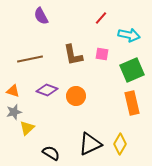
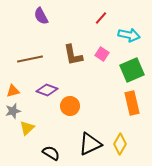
pink square: rotated 24 degrees clockwise
orange triangle: rotated 32 degrees counterclockwise
orange circle: moved 6 px left, 10 px down
gray star: moved 1 px left, 1 px up
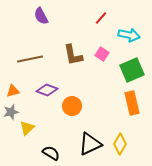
orange circle: moved 2 px right
gray star: moved 2 px left, 1 px down
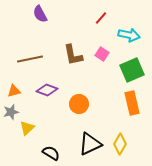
purple semicircle: moved 1 px left, 2 px up
orange triangle: moved 1 px right
orange circle: moved 7 px right, 2 px up
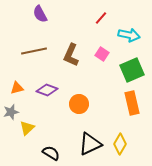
brown L-shape: moved 2 px left; rotated 35 degrees clockwise
brown line: moved 4 px right, 8 px up
orange triangle: moved 3 px right, 3 px up
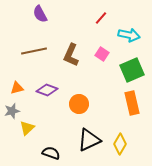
gray star: moved 1 px right, 1 px up
black triangle: moved 1 px left, 4 px up
black semicircle: rotated 12 degrees counterclockwise
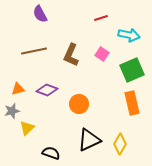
red line: rotated 32 degrees clockwise
orange triangle: moved 1 px right, 1 px down
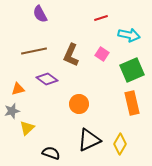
purple diamond: moved 11 px up; rotated 15 degrees clockwise
